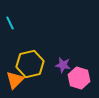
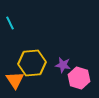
yellow hexagon: moved 2 px right, 1 px up; rotated 8 degrees clockwise
orange triangle: rotated 18 degrees counterclockwise
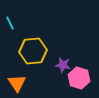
yellow hexagon: moved 1 px right, 12 px up
orange triangle: moved 2 px right, 3 px down
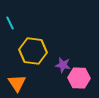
yellow hexagon: rotated 12 degrees clockwise
pink hexagon: rotated 15 degrees counterclockwise
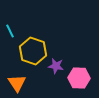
cyan line: moved 8 px down
yellow hexagon: rotated 12 degrees clockwise
purple star: moved 7 px left, 1 px down
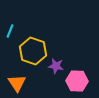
cyan line: rotated 48 degrees clockwise
pink hexagon: moved 2 px left, 3 px down
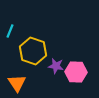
pink hexagon: moved 1 px left, 9 px up
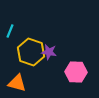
yellow hexagon: moved 2 px left, 1 px down
purple star: moved 7 px left, 14 px up
orange triangle: rotated 42 degrees counterclockwise
